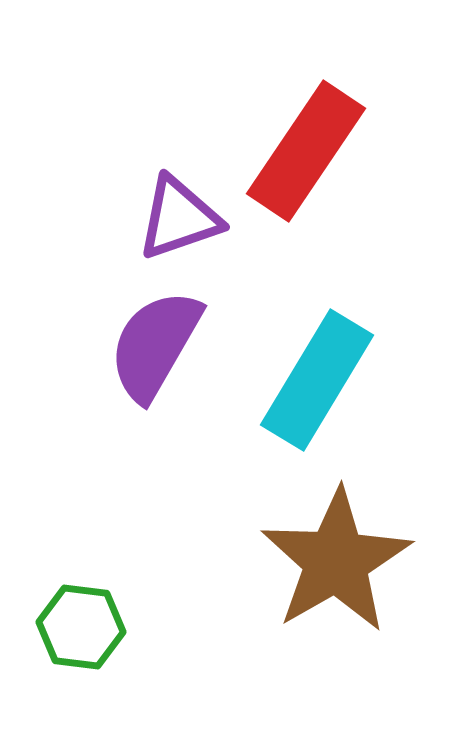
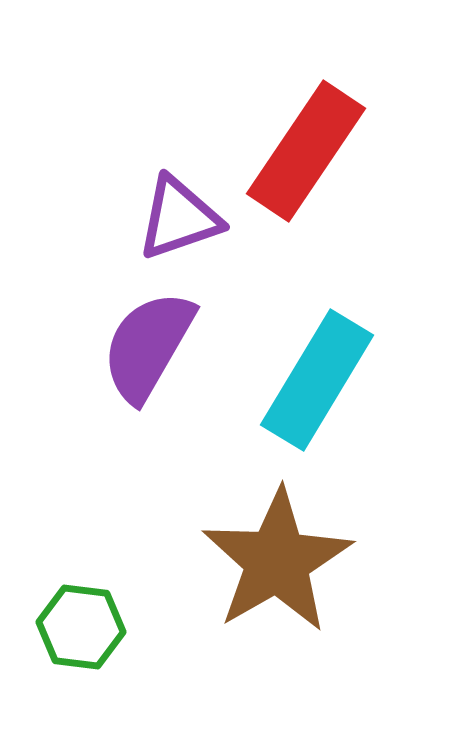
purple semicircle: moved 7 px left, 1 px down
brown star: moved 59 px left
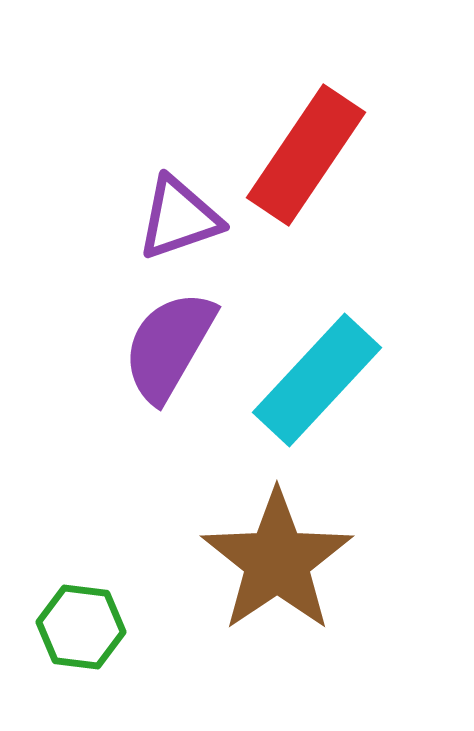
red rectangle: moved 4 px down
purple semicircle: moved 21 px right
cyan rectangle: rotated 12 degrees clockwise
brown star: rotated 4 degrees counterclockwise
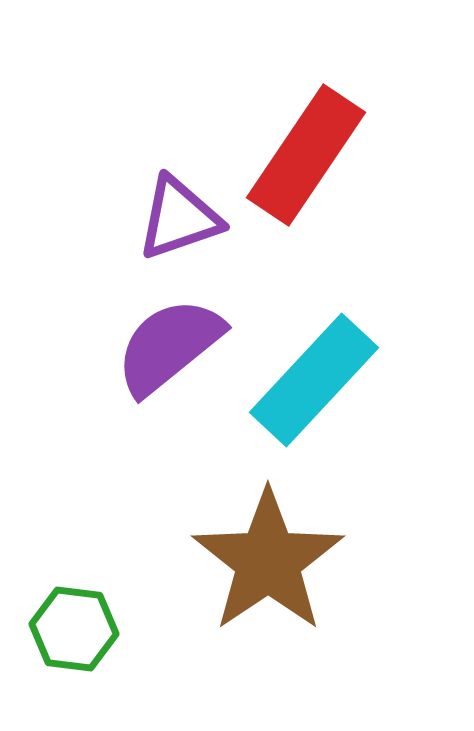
purple semicircle: rotated 21 degrees clockwise
cyan rectangle: moved 3 px left
brown star: moved 9 px left
green hexagon: moved 7 px left, 2 px down
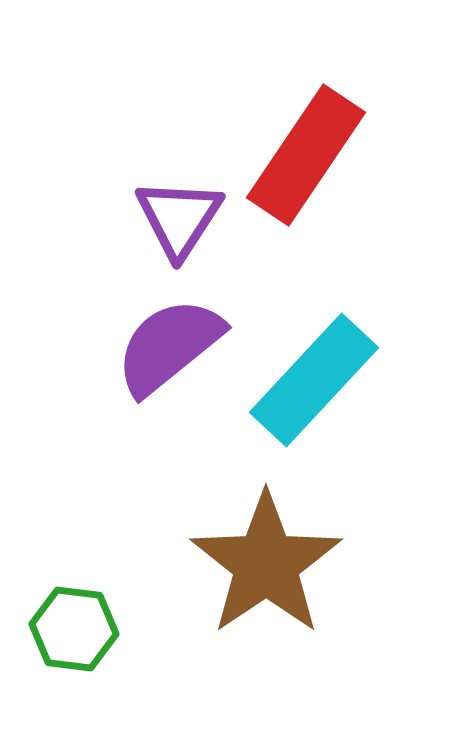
purple triangle: rotated 38 degrees counterclockwise
brown star: moved 2 px left, 3 px down
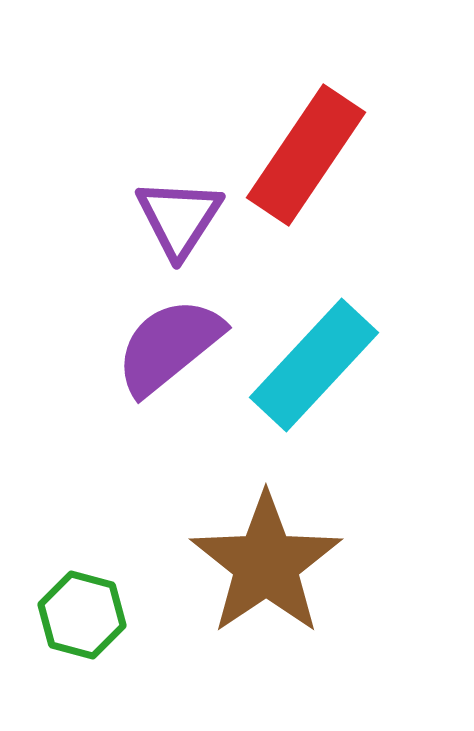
cyan rectangle: moved 15 px up
green hexagon: moved 8 px right, 14 px up; rotated 8 degrees clockwise
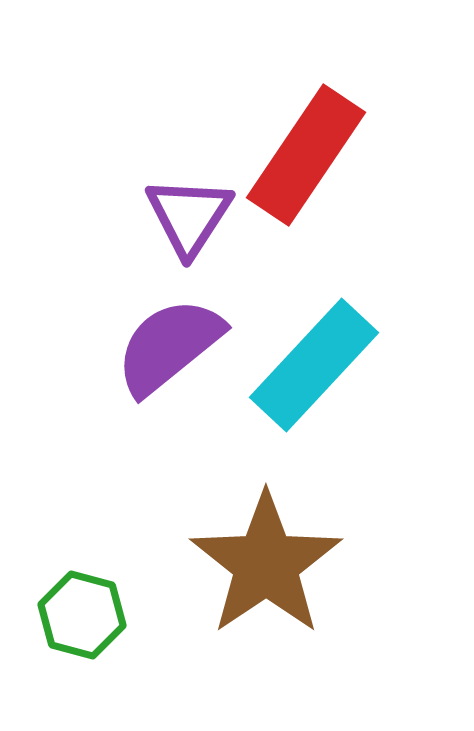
purple triangle: moved 10 px right, 2 px up
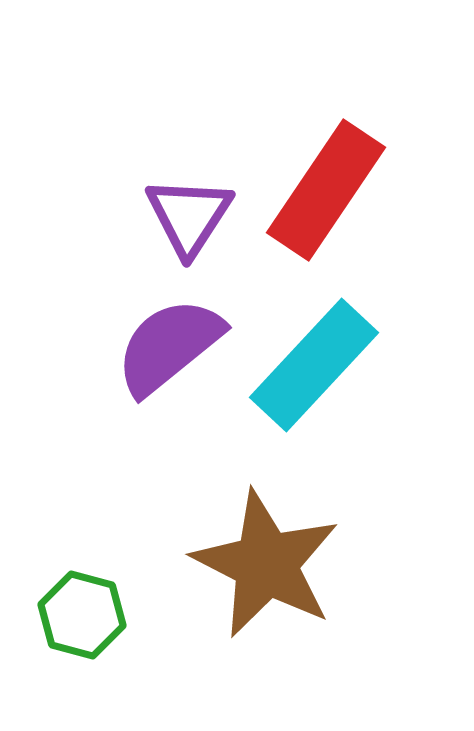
red rectangle: moved 20 px right, 35 px down
brown star: rotated 11 degrees counterclockwise
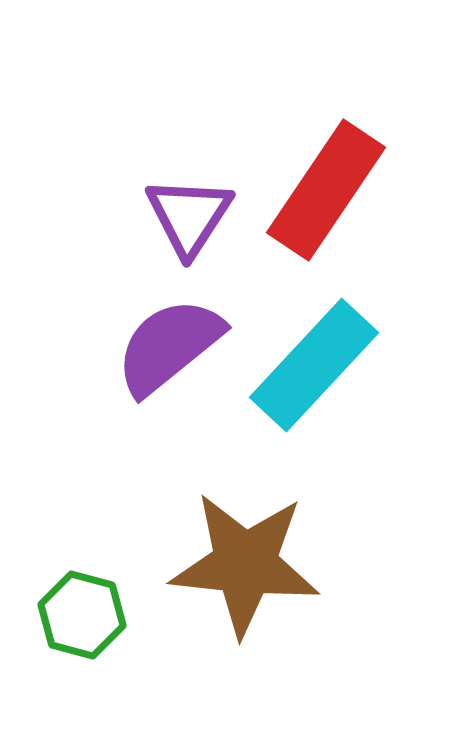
brown star: moved 21 px left; rotated 21 degrees counterclockwise
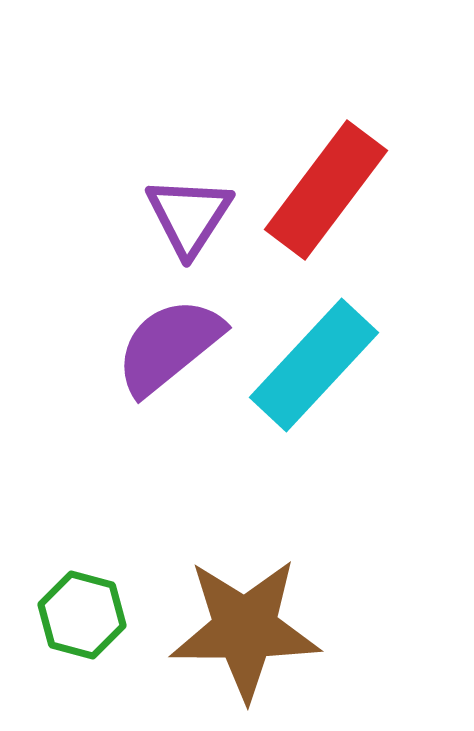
red rectangle: rotated 3 degrees clockwise
brown star: moved 65 px down; rotated 6 degrees counterclockwise
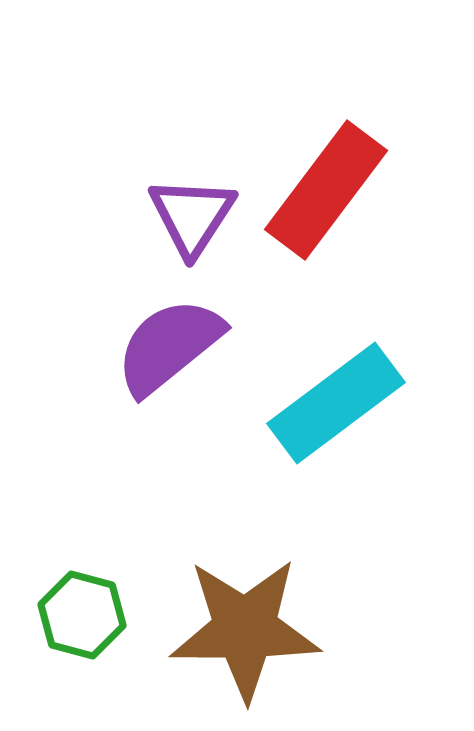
purple triangle: moved 3 px right
cyan rectangle: moved 22 px right, 38 px down; rotated 10 degrees clockwise
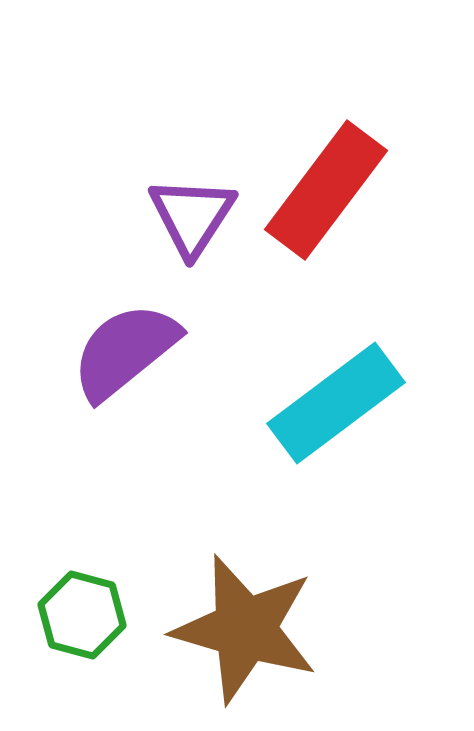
purple semicircle: moved 44 px left, 5 px down
brown star: rotated 16 degrees clockwise
